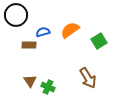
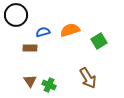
orange semicircle: rotated 18 degrees clockwise
brown rectangle: moved 1 px right, 3 px down
green cross: moved 1 px right, 2 px up
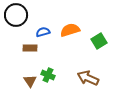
brown arrow: rotated 145 degrees clockwise
green cross: moved 1 px left, 10 px up
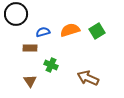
black circle: moved 1 px up
green square: moved 2 px left, 10 px up
green cross: moved 3 px right, 10 px up
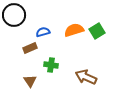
black circle: moved 2 px left, 1 px down
orange semicircle: moved 4 px right
brown rectangle: rotated 24 degrees counterclockwise
green cross: rotated 16 degrees counterclockwise
brown arrow: moved 2 px left, 1 px up
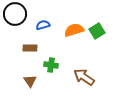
black circle: moved 1 px right, 1 px up
blue semicircle: moved 7 px up
brown rectangle: rotated 24 degrees clockwise
brown arrow: moved 2 px left; rotated 10 degrees clockwise
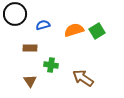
brown arrow: moved 1 px left, 1 px down
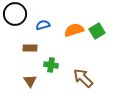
brown arrow: rotated 10 degrees clockwise
